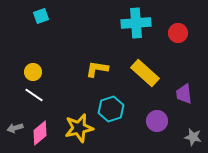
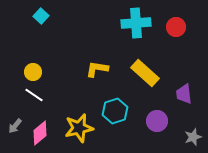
cyan square: rotated 28 degrees counterclockwise
red circle: moved 2 px left, 6 px up
cyan hexagon: moved 4 px right, 2 px down
gray arrow: moved 2 px up; rotated 35 degrees counterclockwise
gray star: rotated 30 degrees counterclockwise
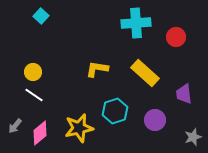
red circle: moved 10 px down
purple circle: moved 2 px left, 1 px up
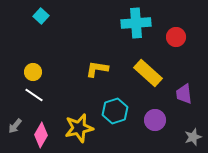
yellow rectangle: moved 3 px right
pink diamond: moved 1 px right, 2 px down; rotated 20 degrees counterclockwise
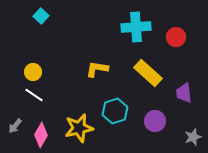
cyan cross: moved 4 px down
purple trapezoid: moved 1 px up
purple circle: moved 1 px down
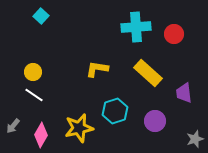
red circle: moved 2 px left, 3 px up
gray arrow: moved 2 px left
gray star: moved 2 px right, 2 px down
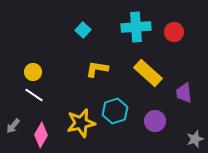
cyan square: moved 42 px right, 14 px down
red circle: moved 2 px up
yellow star: moved 2 px right, 5 px up
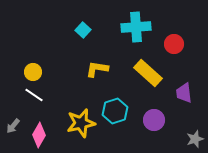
red circle: moved 12 px down
purple circle: moved 1 px left, 1 px up
pink diamond: moved 2 px left
